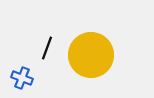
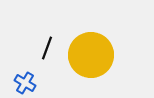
blue cross: moved 3 px right, 5 px down; rotated 10 degrees clockwise
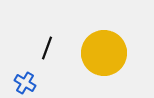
yellow circle: moved 13 px right, 2 px up
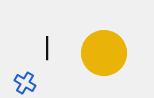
black line: rotated 20 degrees counterclockwise
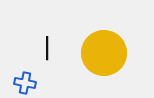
blue cross: rotated 20 degrees counterclockwise
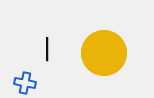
black line: moved 1 px down
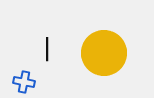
blue cross: moved 1 px left, 1 px up
